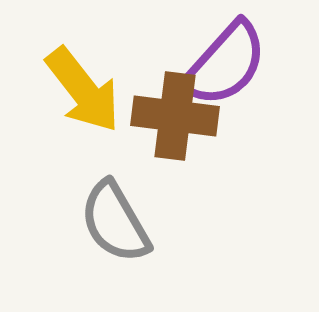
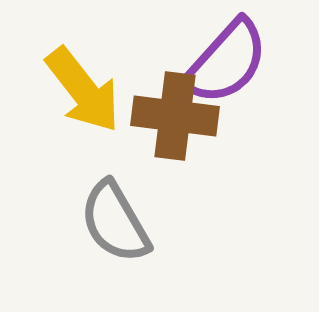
purple semicircle: moved 1 px right, 2 px up
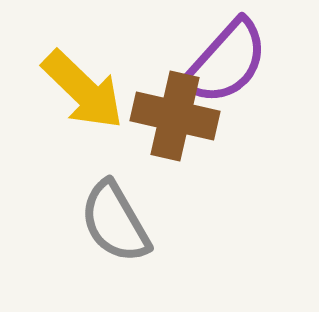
yellow arrow: rotated 8 degrees counterclockwise
brown cross: rotated 6 degrees clockwise
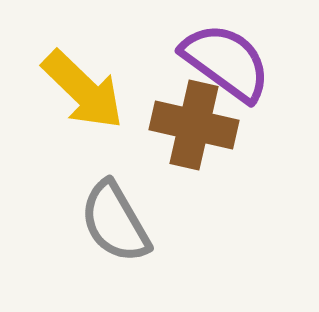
purple semicircle: rotated 96 degrees counterclockwise
brown cross: moved 19 px right, 9 px down
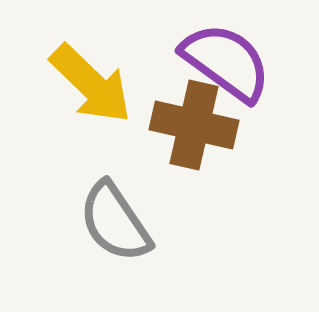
yellow arrow: moved 8 px right, 6 px up
gray semicircle: rotated 4 degrees counterclockwise
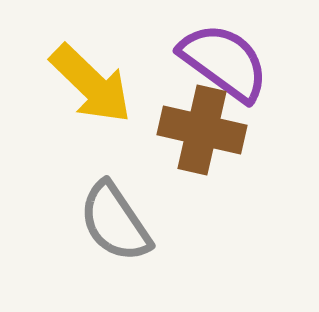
purple semicircle: moved 2 px left
brown cross: moved 8 px right, 5 px down
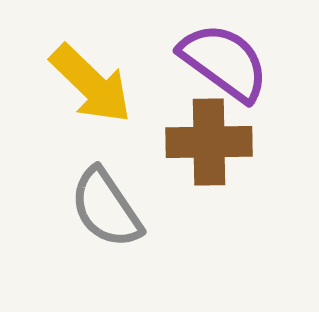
brown cross: moved 7 px right, 12 px down; rotated 14 degrees counterclockwise
gray semicircle: moved 9 px left, 14 px up
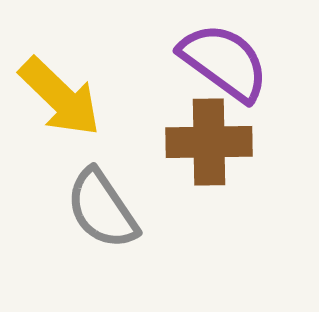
yellow arrow: moved 31 px left, 13 px down
gray semicircle: moved 4 px left, 1 px down
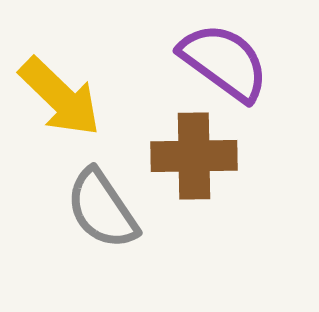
brown cross: moved 15 px left, 14 px down
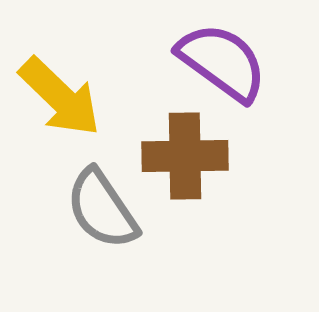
purple semicircle: moved 2 px left
brown cross: moved 9 px left
